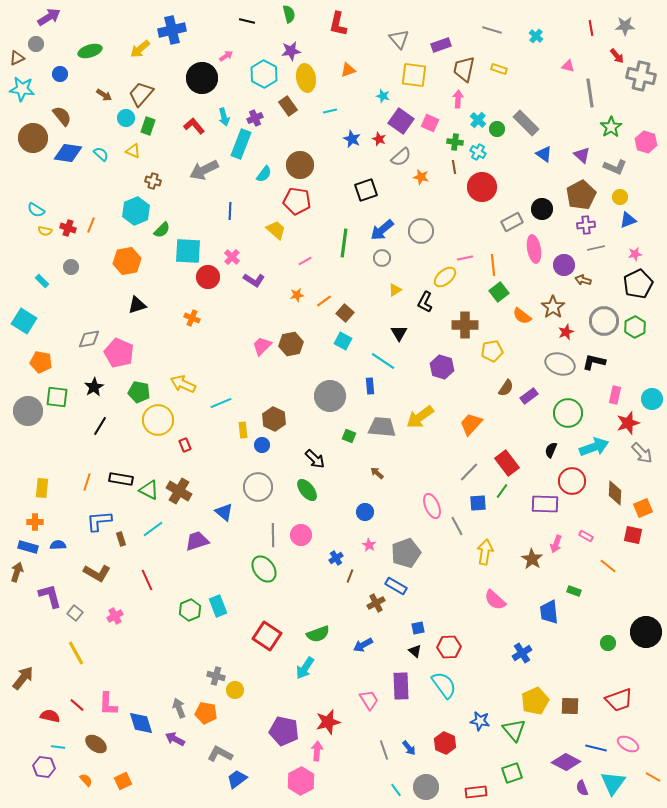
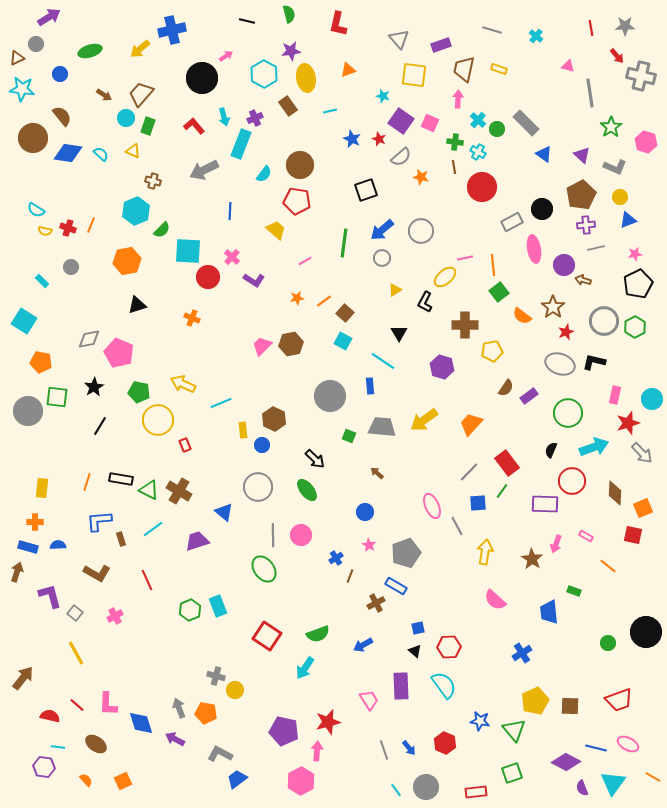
orange star at (297, 295): moved 3 px down
yellow arrow at (420, 417): moved 4 px right, 3 px down
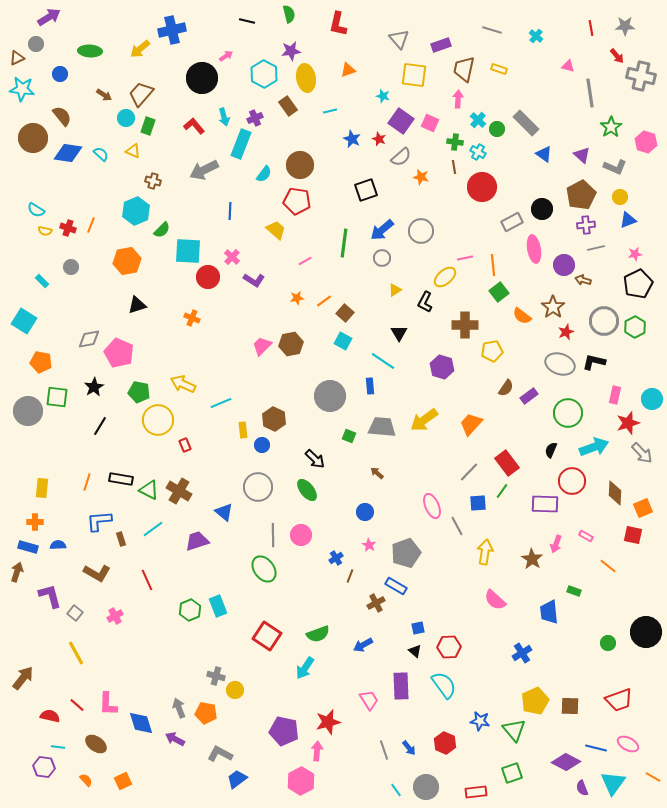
green ellipse at (90, 51): rotated 20 degrees clockwise
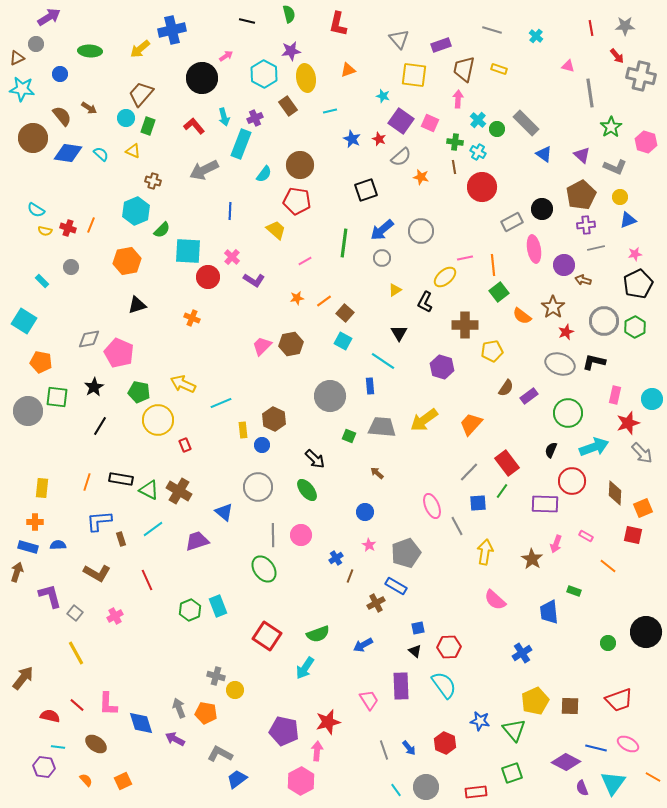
brown arrow at (104, 95): moved 15 px left, 13 px down
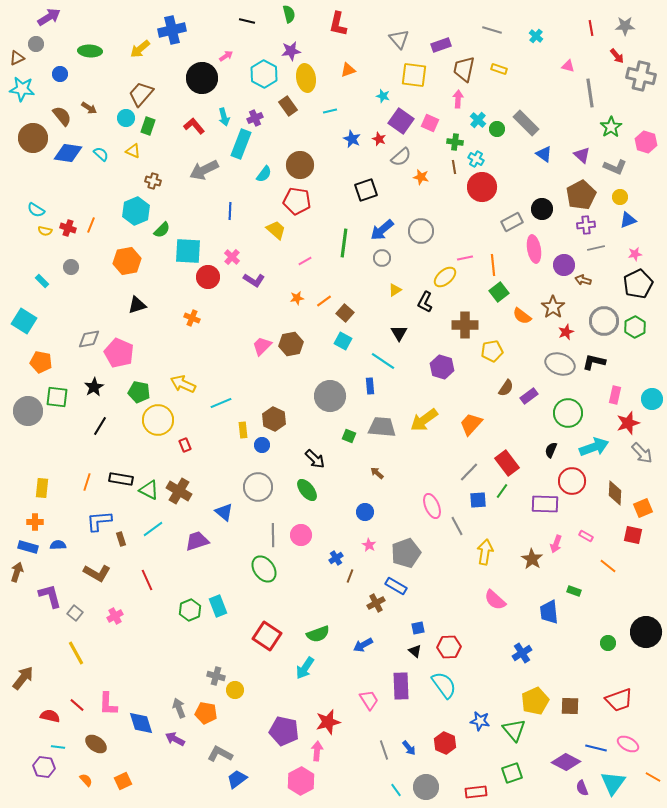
cyan cross at (478, 152): moved 2 px left, 7 px down
blue square at (478, 503): moved 3 px up
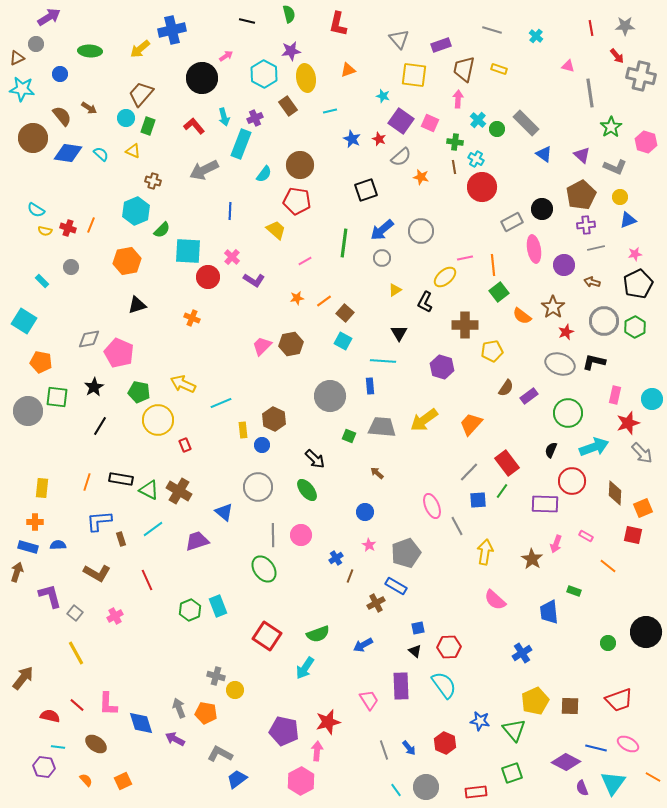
brown arrow at (583, 280): moved 9 px right, 2 px down
cyan line at (383, 361): rotated 30 degrees counterclockwise
